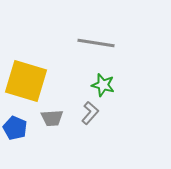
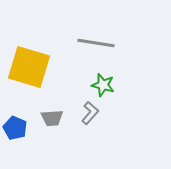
yellow square: moved 3 px right, 14 px up
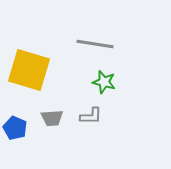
gray line: moved 1 px left, 1 px down
yellow square: moved 3 px down
green star: moved 1 px right, 3 px up
gray L-shape: moved 1 px right, 3 px down; rotated 50 degrees clockwise
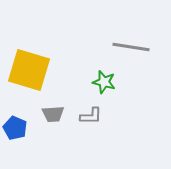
gray line: moved 36 px right, 3 px down
gray trapezoid: moved 1 px right, 4 px up
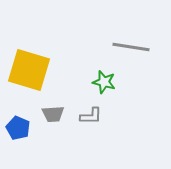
blue pentagon: moved 3 px right
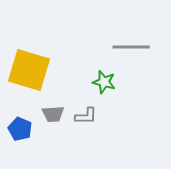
gray line: rotated 9 degrees counterclockwise
gray L-shape: moved 5 px left
blue pentagon: moved 2 px right, 1 px down
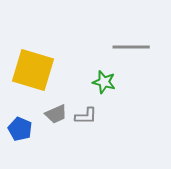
yellow square: moved 4 px right
gray trapezoid: moved 3 px right; rotated 20 degrees counterclockwise
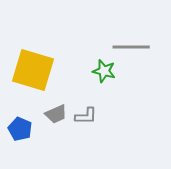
green star: moved 11 px up
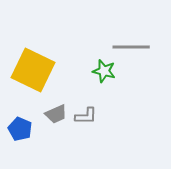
yellow square: rotated 9 degrees clockwise
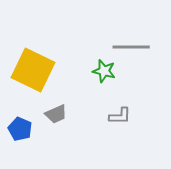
gray L-shape: moved 34 px right
